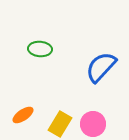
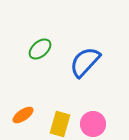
green ellipse: rotated 45 degrees counterclockwise
blue semicircle: moved 16 px left, 5 px up
yellow rectangle: rotated 15 degrees counterclockwise
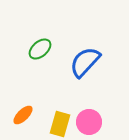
orange ellipse: rotated 10 degrees counterclockwise
pink circle: moved 4 px left, 2 px up
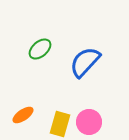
orange ellipse: rotated 10 degrees clockwise
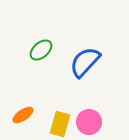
green ellipse: moved 1 px right, 1 px down
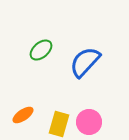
yellow rectangle: moved 1 px left
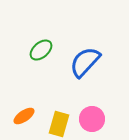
orange ellipse: moved 1 px right, 1 px down
pink circle: moved 3 px right, 3 px up
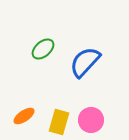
green ellipse: moved 2 px right, 1 px up
pink circle: moved 1 px left, 1 px down
yellow rectangle: moved 2 px up
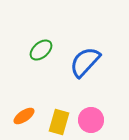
green ellipse: moved 2 px left, 1 px down
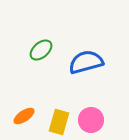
blue semicircle: moved 1 px right; rotated 32 degrees clockwise
